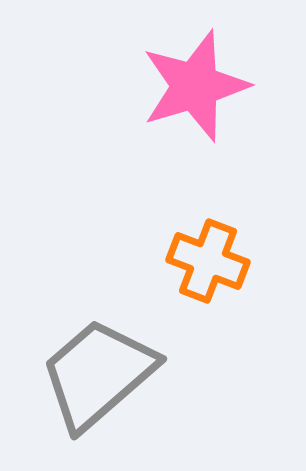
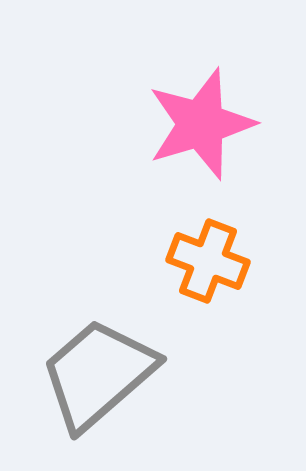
pink star: moved 6 px right, 38 px down
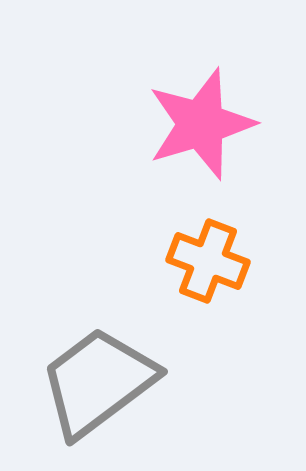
gray trapezoid: moved 8 px down; rotated 4 degrees clockwise
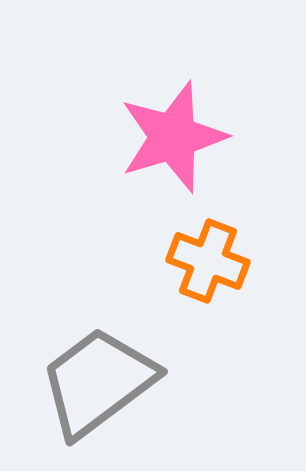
pink star: moved 28 px left, 13 px down
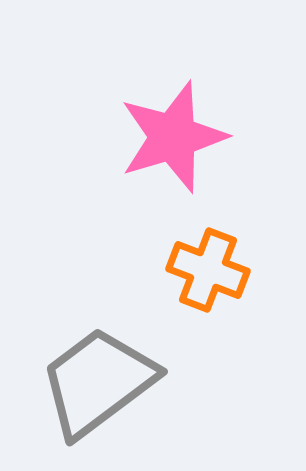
orange cross: moved 9 px down
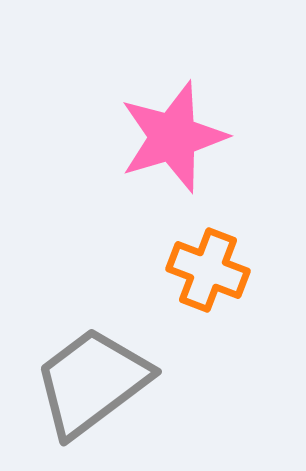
gray trapezoid: moved 6 px left
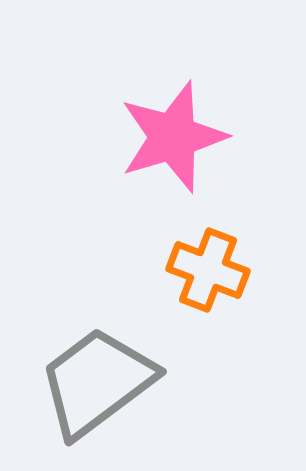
gray trapezoid: moved 5 px right
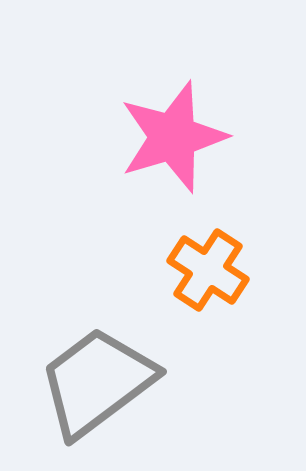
orange cross: rotated 12 degrees clockwise
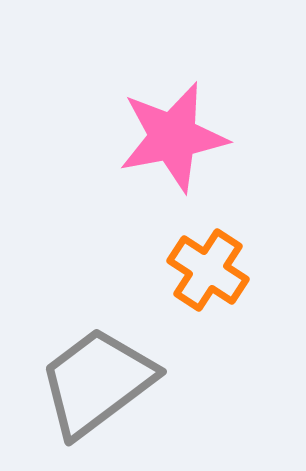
pink star: rotated 6 degrees clockwise
